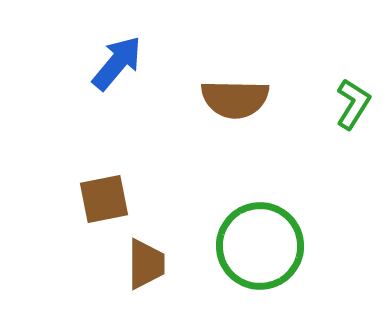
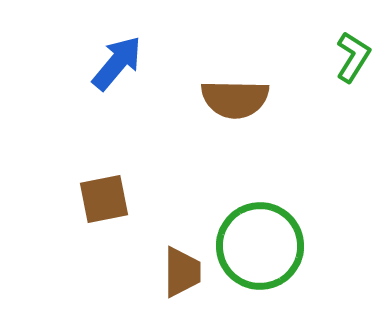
green L-shape: moved 47 px up
brown trapezoid: moved 36 px right, 8 px down
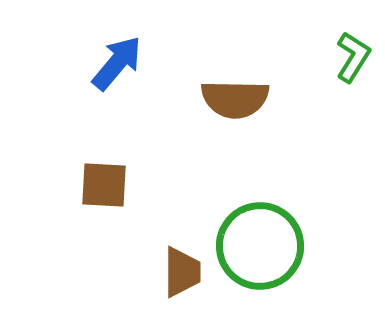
brown square: moved 14 px up; rotated 14 degrees clockwise
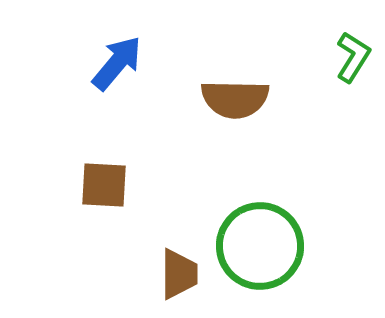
brown trapezoid: moved 3 px left, 2 px down
